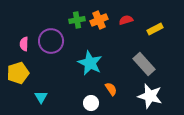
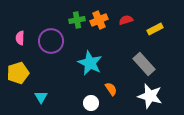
pink semicircle: moved 4 px left, 6 px up
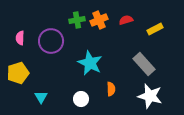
orange semicircle: rotated 32 degrees clockwise
white circle: moved 10 px left, 4 px up
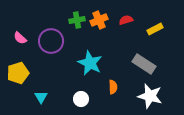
pink semicircle: rotated 48 degrees counterclockwise
gray rectangle: rotated 15 degrees counterclockwise
orange semicircle: moved 2 px right, 2 px up
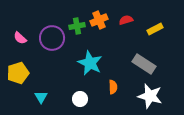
green cross: moved 6 px down
purple circle: moved 1 px right, 3 px up
white circle: moved 1 px left
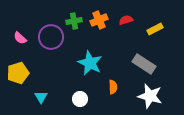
green cross: moved 3 px left, 5 px up
purple circle: moved 1 px left, 1 px up
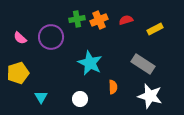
green cross: moved 3 px right, 2 px up
gray rectangle: moved 1 px left
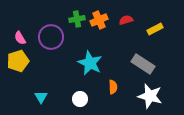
pink semicircle: rotated 16 degrees clockwise
yellow pentagon: moved 12 px up
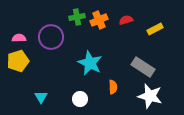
green cross: moved 2 px up
pink semicircle: moved 1 px left; rotated 120 degrees clockwise
gray rectangle: moved 3 px down
